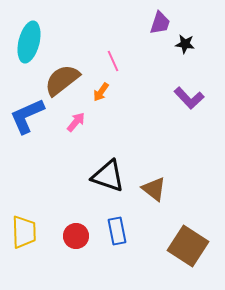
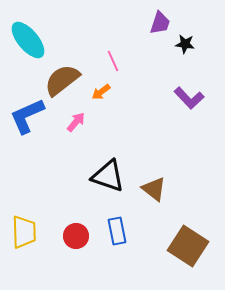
cyan ellipse: moved 1 px left, 2 px up; rotated 54 degrees counterclockwise
orange arrow: rotated 18 degrees clockwise
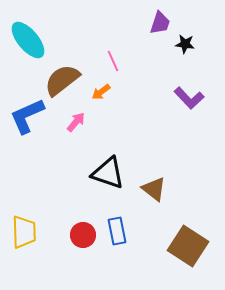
black triangle: moved 3 px up
red circle: moved 7 px right, 1 px up
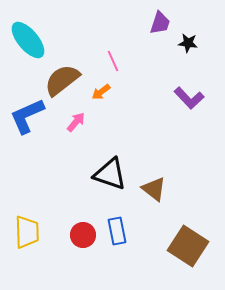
black star: moved 3 px right, 1 px up
black triangle: moved 2 px right, 1 px down
yellow trapezoid: moved 3 px right
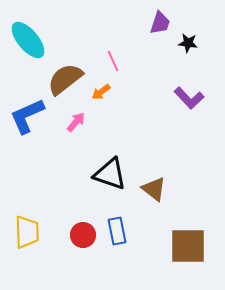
brown semicircle: moved 3 px right, 1 px up
brown square: rotated 33 degrees counterclockwise
